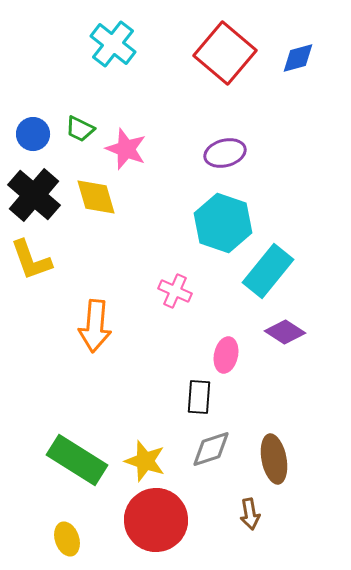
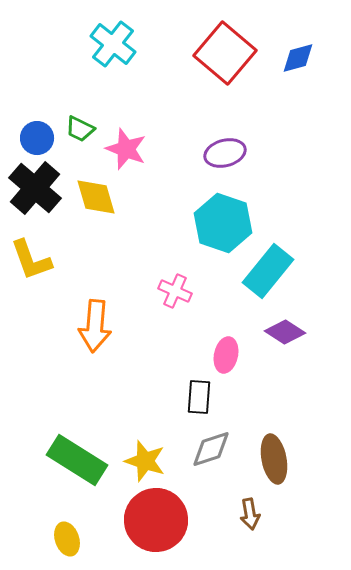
blue circle: moved 4 px right, 4 px down
black cross: moved 1 px right, 7 px up
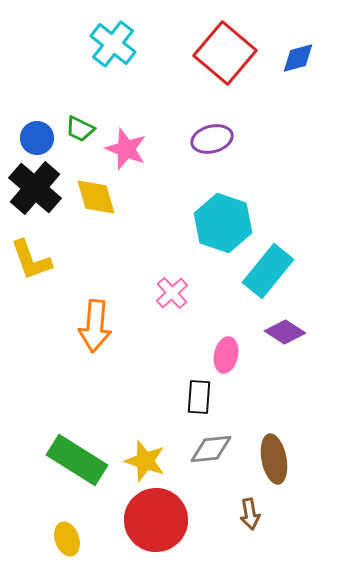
purple ellipse: moved 13 px left, 14 px up
pink cross: moved 3 px left, 2 px down; rotated 24 degrees clockwise
gray diamond: rotated 12 degrees clockwise
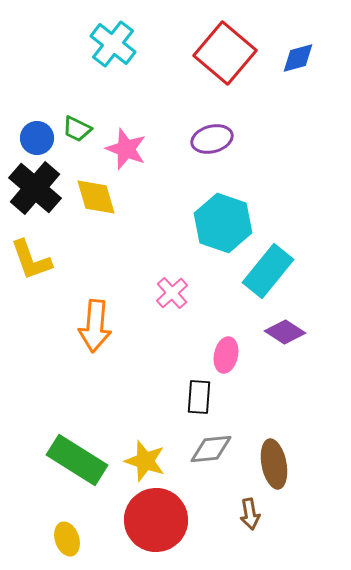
green trapezoid: moved 3 px left
brown ellipse: moved 5 px down
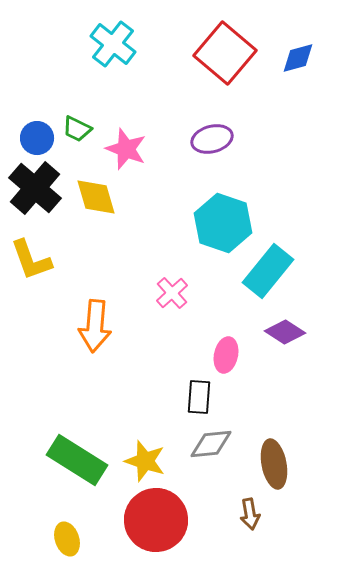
gray diamond: moved 5 px up
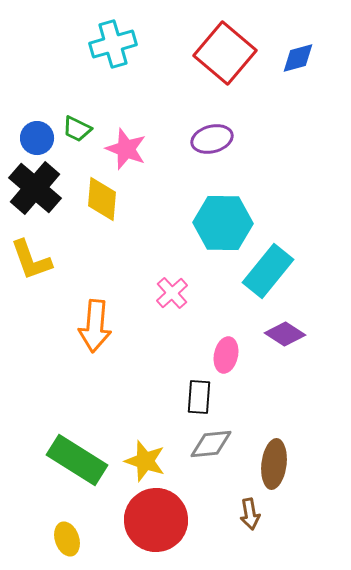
cyan cross: rotated 36 degrees clockwise
yellow diamond: moved 6 px right, 2 px down; rotated 21 degrees clockwise
cyan hexagon: rotated 18 degrees counterclockwise
purple diamond: moved 2 px down
brown ellipse: rotated 18 degrees clockwise
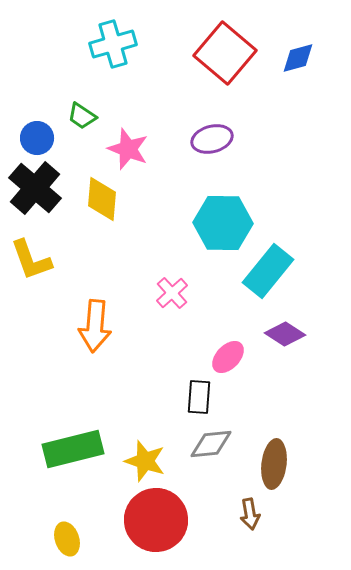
green trapezoid: moved 5 px right, 13 px up; rotated 8 degrees clockwise
pink star: moved 2 px right
pink ellipse: moved 2 px right, 2 px down; rotated 32 degrees clockwise
green rectangle: moved 4 px left, 11 px up; rotated 46 degrees counterclockwise
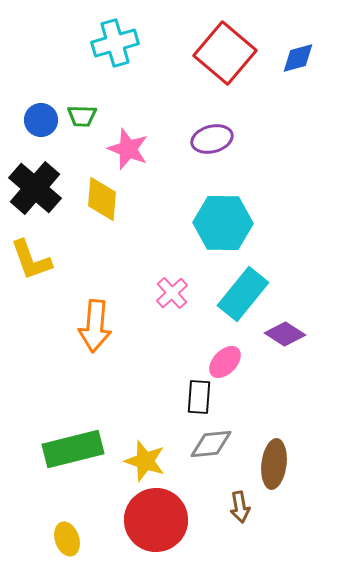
cyan cross: moved 2 px right, 1 px up
green trapezoid: rotated 32 degrees counterclockwise
blue circle: moved 4 px right, 18 px up
cyan rectangle: moved 25 px left, 23 px down
pink ellipse: moved 3 px left, 5 px down
brown arrow: moved 10 px left, 7 px up
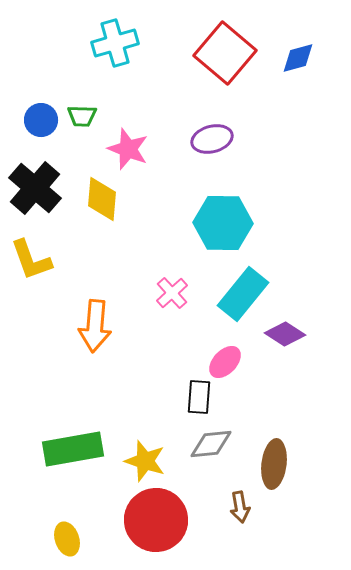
green rectangle: rotated 4 degrees clockwise
